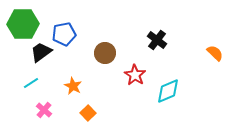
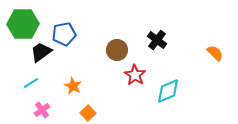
brown circle: moved 12 px right, 3 px up
pink cross: moved 2 px left; rotated 14 degrees clockwise
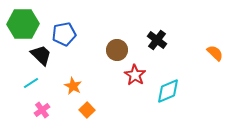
black trapezoid: moved 3 px down; rotated 80 degrees clockwise
orange square: moved 1 px left, 3 px up
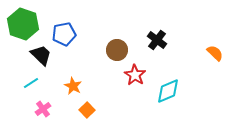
green hexagon: rotated 20 degrees clockwise
pink cross: moved 1 px right, 1 px up
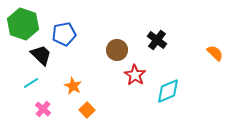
pink cross: rotated 14 degrees counterclockwise
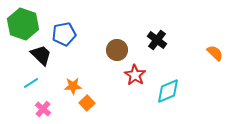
orange star: rotated 30 degrees counterclockwise
orange square: moved 7 px up
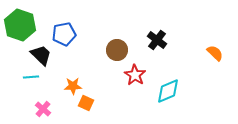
green hexagon: moved 3 px left, 1 px down
cyan line: moved 6 px up; rotated 28 degrees clockwise
orange square: moved 1 px left; rotated 21 degrees counterclockwise
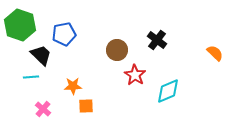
orange square: moved 3 px down; rotated 28 degrees counterclockwise
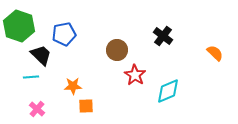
green hexagon: moved 1 px left, 1 px down
black cross: moved 6 px right, 4 px up
pink cross: moved 6 px left
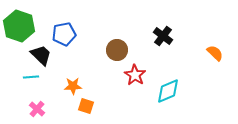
orange square: rotated 21 degrees clockwise
